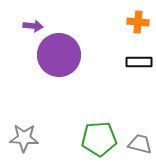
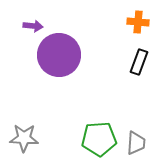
black rectangle: rotated 70 degrees counterclockwise
gray trapezoid: moved 4 px left, 1 px up; rotated 80 degrees clockwise
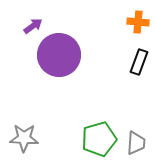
purple arrow: rotated 42 degrees counterclockwise
green pentagon: rotated 12 degrees counterclockwise
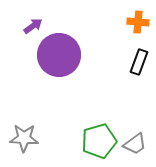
green pentagon: moved 2 px down
gray trapezoid: moved 1 px left, 1 px down; rotated 50 degrees clockwise
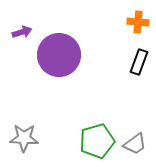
purple arrow: moved 11 px left, 6 px down; rotated 18 degrees clockwise
green pentagon: moved 2 px left
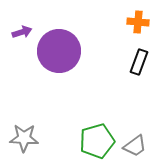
purple circle: moved 4 px up
gray trapezoid: moved 2 px down
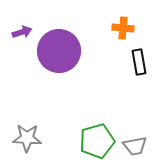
orange cross: moved 15 px left, 6 px down
black rectangle: rotated 30 degrees counterclockwise
gray star: moved 3 px right
gray trapezoid: rotated 25 degrees clockwise
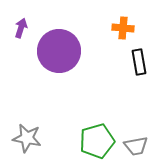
purple arrow: moved 1 px left, 4 px up; rotated 54 degrees counterclockwise
gray star: rotated 8 degrees clockwise
gray trapezoid: moved 1 px right
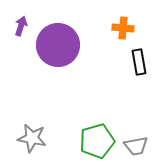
purple arrow: moved 2 px up
purple circle: moved 1 px left, 6 px up
gray star: moved 5 px right
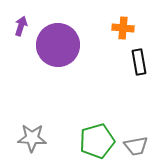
gray star: rotated 8 degrees counterclockwise
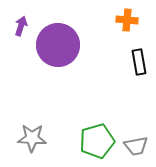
orange cross: moved 4 px right, 8 px up
